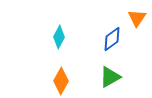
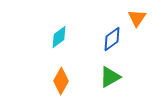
cyan diamond: rotated 25 degrees clockwise
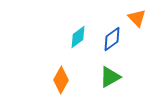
orange triangle: rotated 18 degrees counterclockwise
cyan diamond: moved 19 px right
orange diamond: moved 1 px up
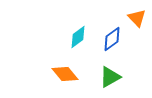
orange diamond: moved 4 px right, 6 px up; rotated 68 degrees counterclockwise
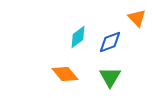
blue diamond: moved 2 px left, 3 px down; rotated 15 degrees clockwise
green triangle: rotated 30 degrees counterclockwise
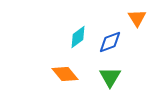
orange triangle: rotated 12 degrees clockwise
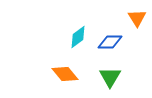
blue diamond: rotated 20 degrees clockwise
